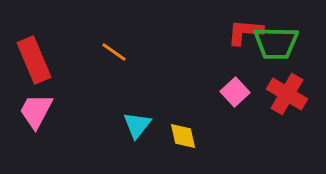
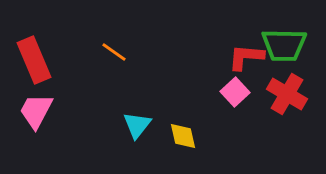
red L-shape: moved 1 px right, 25 px down
green trapezoid: moved 8 px right, 2 px down
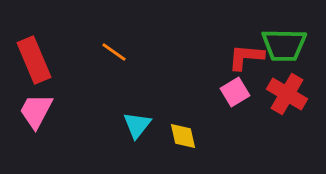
pink square: rotated 12 degrees clockwise
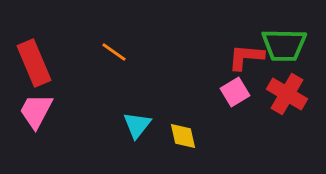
red rectangle: moved 3 px down
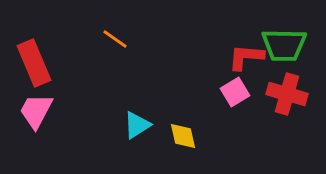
orange line: moved 1 px right, 13 px up
red cross: rotated 15 degrees counterclockwise
cyan triangle: rotated 20 degrees clockwise
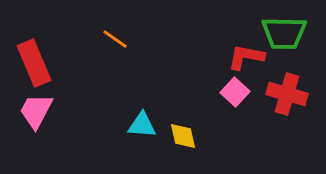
green trapezoid: moved 12 px up
red L-shape: rotated 6 degrees clockwise
pink square: rotated 16 degrees counterclockwise
cyan triangle: moved 5 px right; rotated 36 degrees clockwise
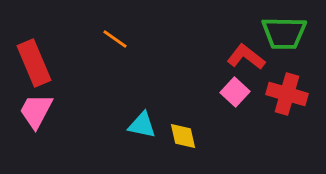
red L-shape: rotated 27 degrees clockwise
cyan triangle: rotated 8 degrees clockwise
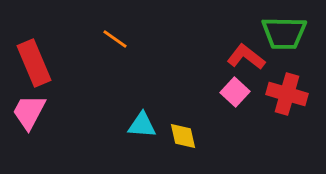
pink trapezoid: moved 7 px left, 1 px down
cyan triangle: rotated 8 degrees counterclockwise
